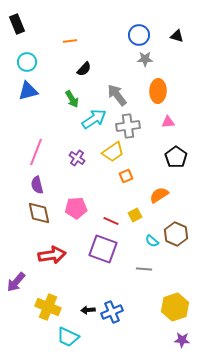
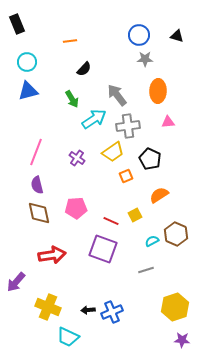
black pentagon: moved 26 px left, 2 px down; rotated 10 degrees counterclockwise
cyan semicircle: rotated 112 degrees clockwise
gray line: moved 2 px right, 1 px down; rotated 21 degrees counterclockwise
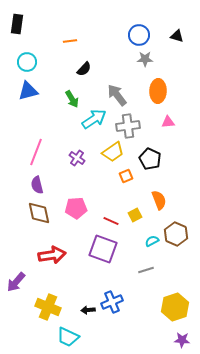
black rectangle: rotated 30 degrees clockwise
orange semicircle: moved 5 px down; rotated 102 degrees clockwise
blue cross: moved 10 px up
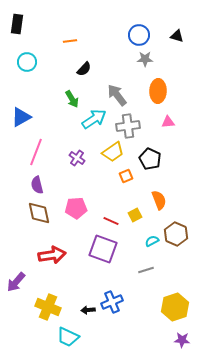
blue triangle: moved 7 px left, 26 px down; rotated 15 degrees counterclockwise
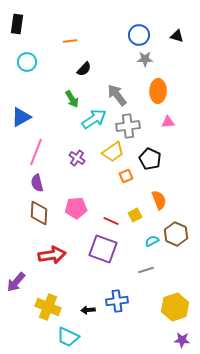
purple semicircle: moved 2 px up
brown diamond: rotated 15 degrees clockwise
blue cross: moved 5 px right, 1 px up; rotated 15 degrees clockwise
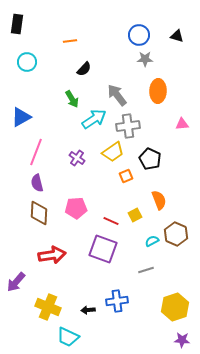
pink triangle: moved 14 px right, 2 px down
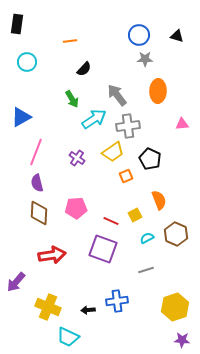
cyan semicircle: moved 5 px left, 3 px up
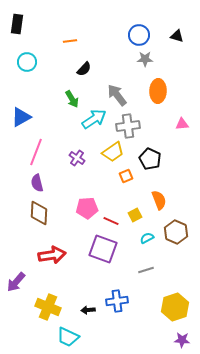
pink pentagon: moved 11 px right
brown hexagon: moved 2 px up
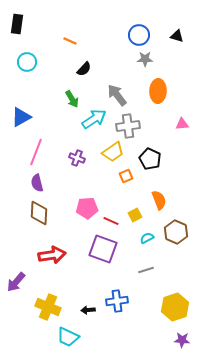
orange line: rotated 32 degrees clockwise
purple cross: rotated 14 degrees counterclockwise
